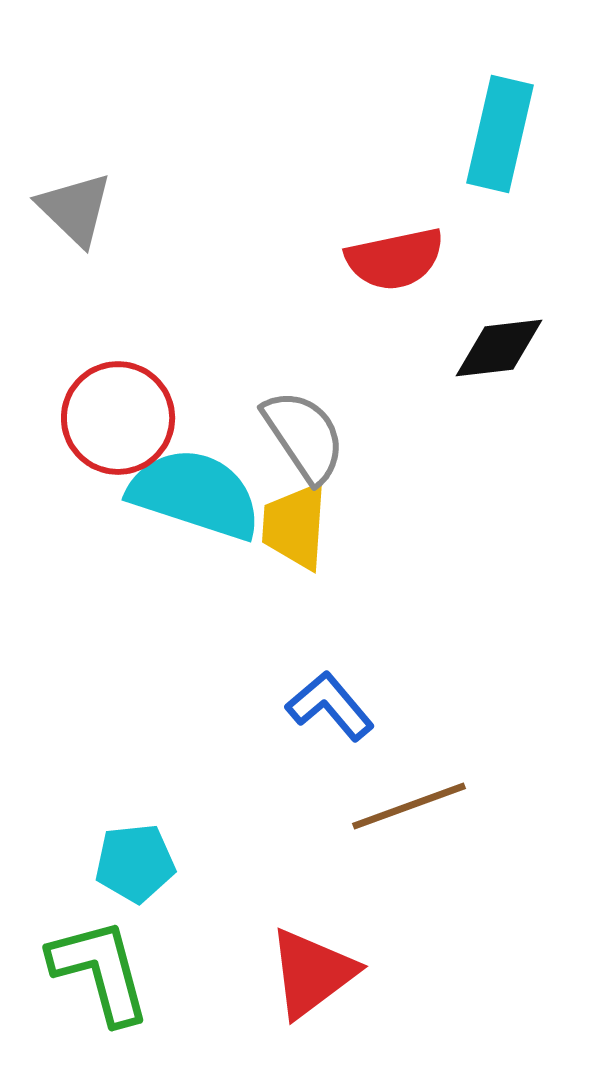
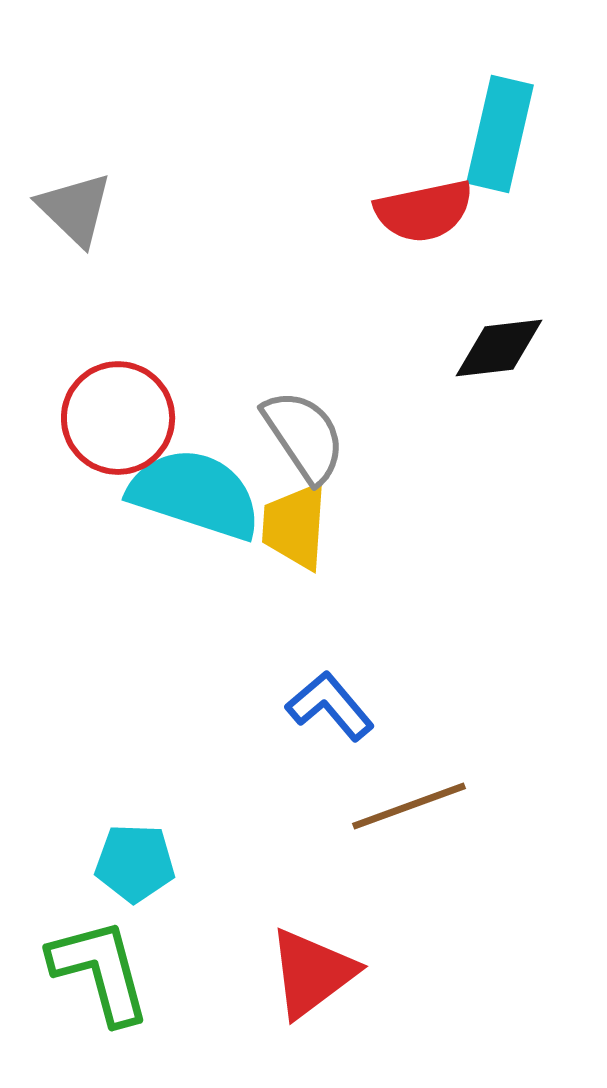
red semicircle: moved 29 px right, 48 px up
cyan pentagon: rotated 8 degrees clockwise
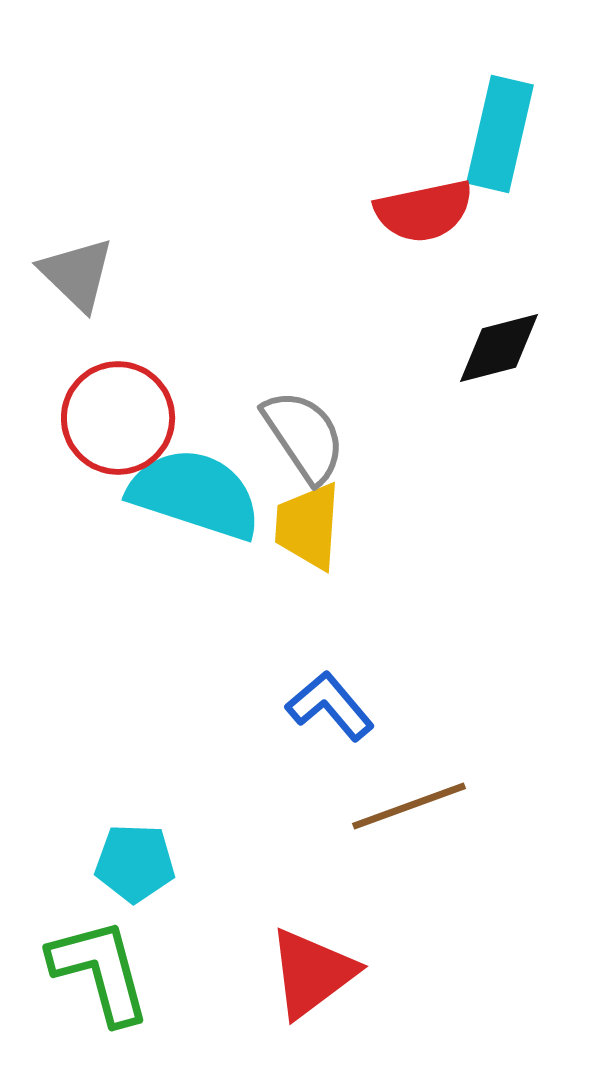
gray triangle: moved 2 px right, 65 px down
black diamond: rotated 8 degrees counterclockwise
yellow trapezoid: moved 13 px right
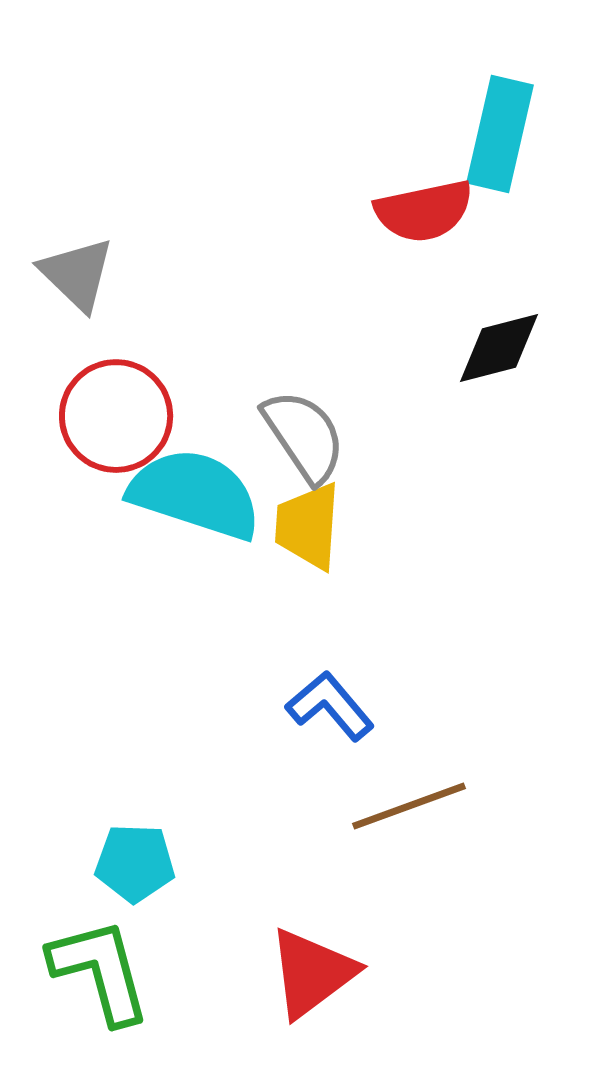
red circle: moved 2 px left, 2 px up
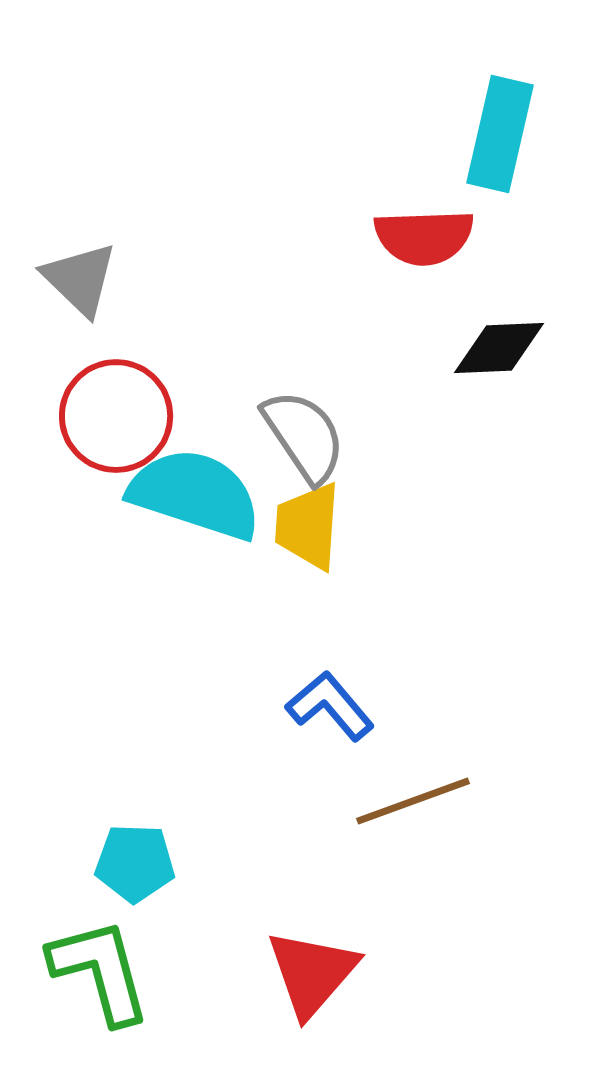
red semicircle: moved 26 px down; rotated 10 degrees clockwise
gray triangle: moved 3 px right, 5 px down
black diamond: rotated 12 degrees clockwise
brown line: moved 4 px right, 5 px up
red triangle: rotated 12 degrees counterclockwise
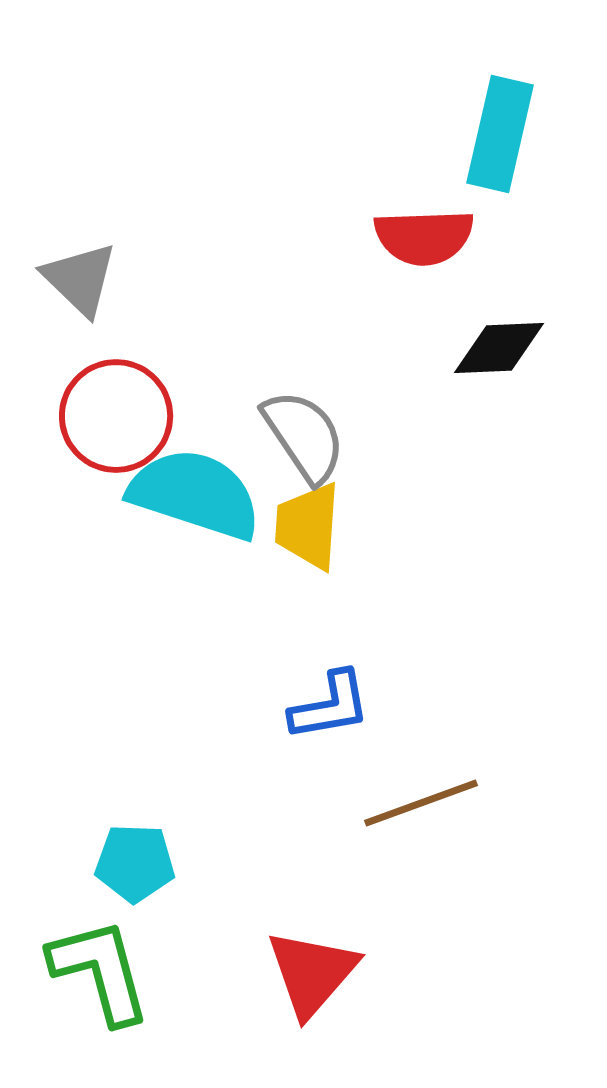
blue L-shape: rotated 120 degrees clockwise
brown line: moved 8 px right, 2 px down
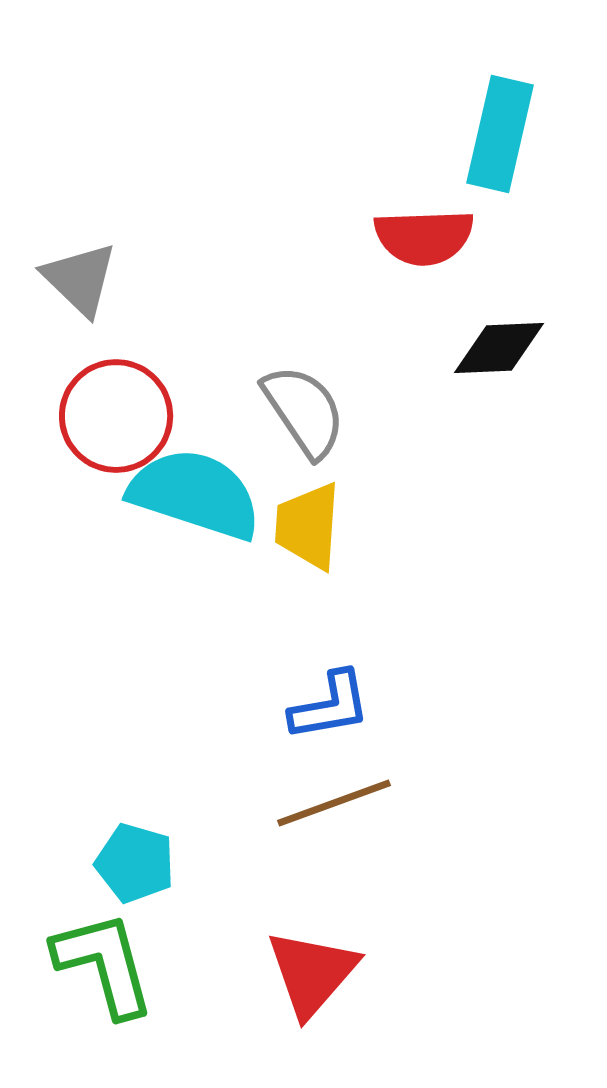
gray semicircle: moved 25 px up
brown line: moved 87 px left
cyan pentagon: rotated 14 degrees clockwise
green L-shape: moved 4 px right, 7 px up
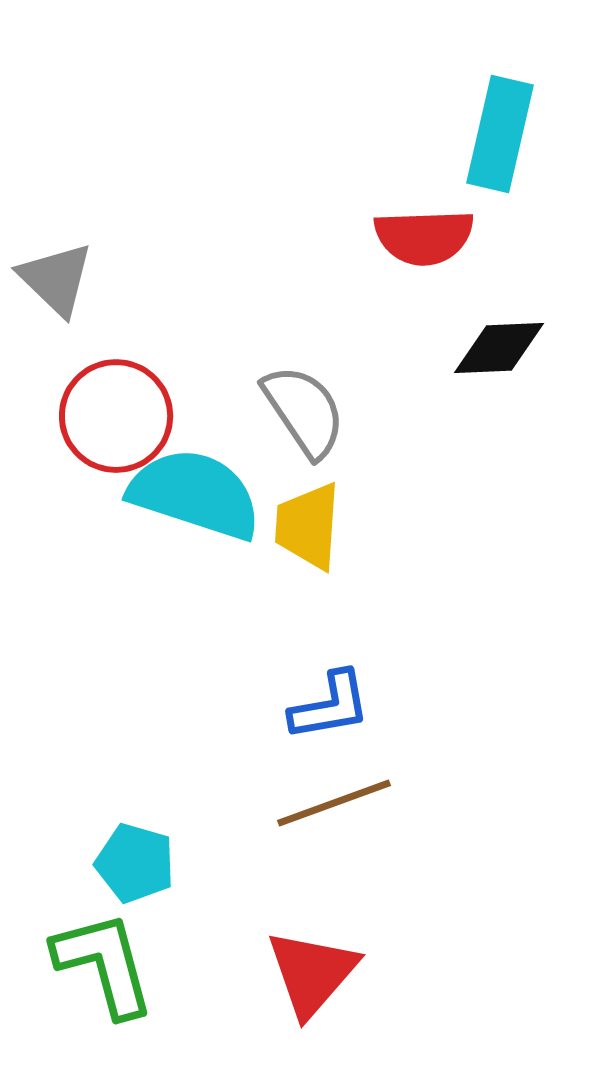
gray triangle: moved 24 px left
